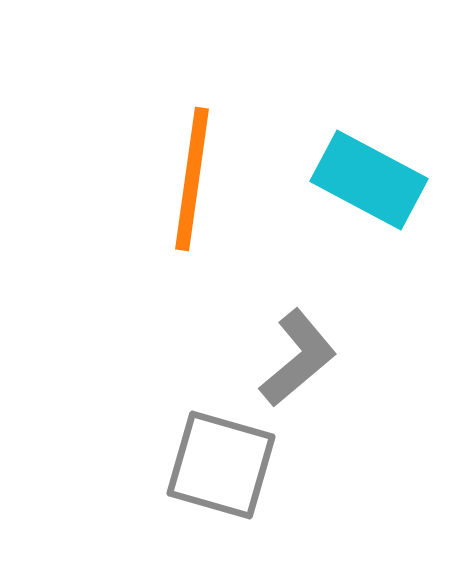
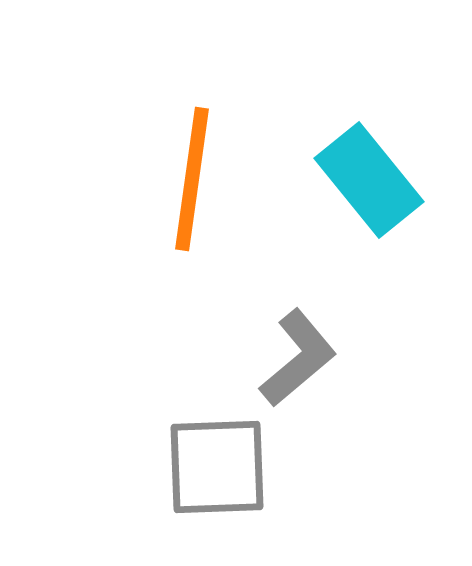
cyan rectangle: rotated 23 degrees clockwise
gray square: moved 4 px left, 2 px down; rotated 18 degrees counterclockwise
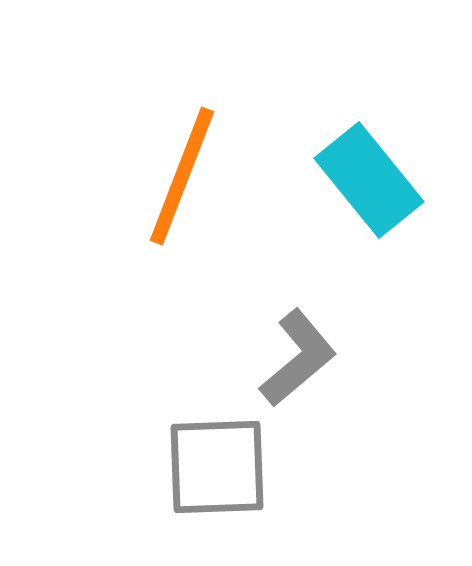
orange line: moved 10 px left, 3 px up; rotated 13 degrees clockwise
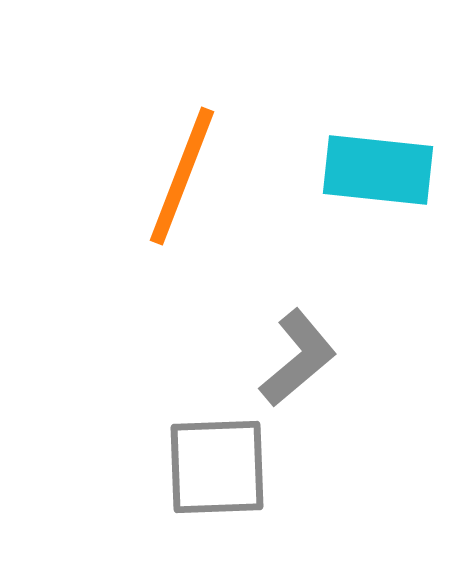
cyan rectangle: moved 9 px right, 10 px up; rotated 45 degrees counterclockwise
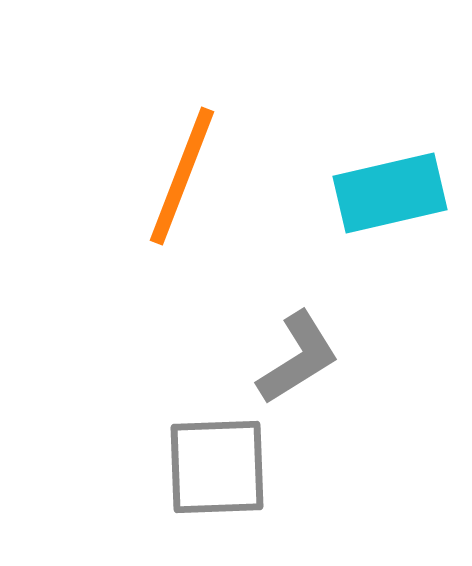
cyan rectangle: moved 12 px right, 23 px down; rotated 19 degrees counterclockwise
gray L-shape: rotated 8 degrees clockwise
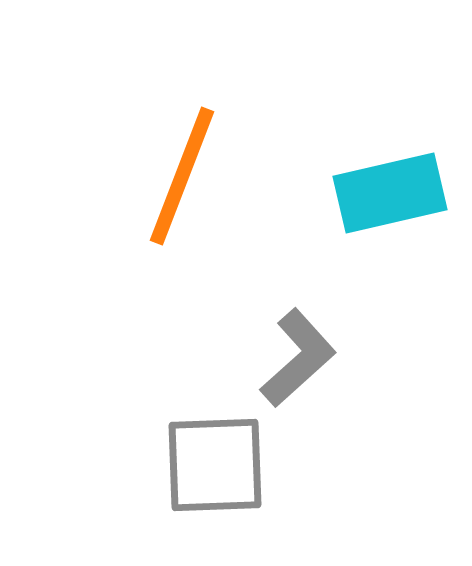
gray L-shape: rotated 10 degrees counterclockwise
gray square: moved 2 px left, 2 px up
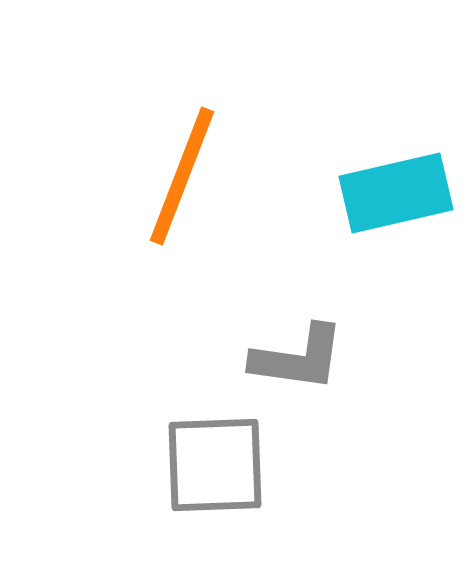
cyan rectangle: moved 6 px right
gray L-shape: rotated 50 degrees clockwise
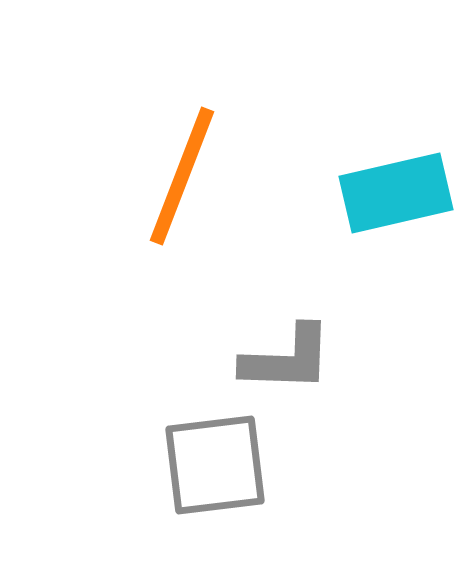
gray L-shape: moved 11 px left, 1 px down; rotated 6 degrees counterclockwise
gray square: rotated 5 degrees counterclockwise
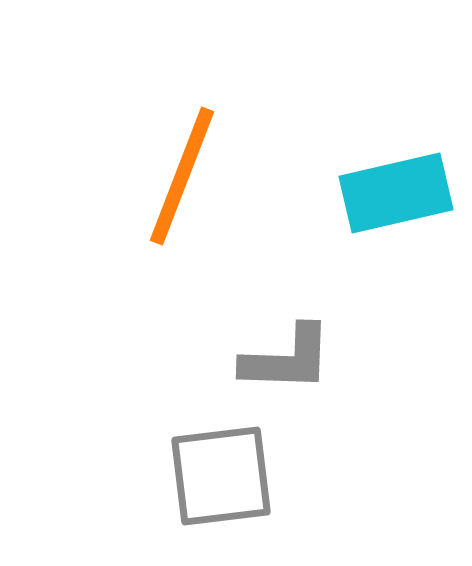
gray square: moved 6 px right, 11 px down
